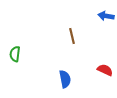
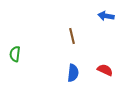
blue semicircle: moved 8 px right, 6 px up; rotated 18 degrees clockwise
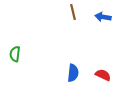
blue arrow: moved 3 px left, 1 px down
brown line: moved 1 px right, 24 px up
red semicircle: moved 2 px left, 5 px down
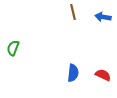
green semicircle: moved 2 px left, 6 px up; rotated 14 degrees clockwise
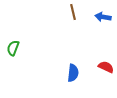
red semicircle: moved 3 px right, 8 px up
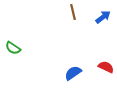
blue arrow: rotated 133 degrees clockwise
green semicircle: rotated 77 degrees counterclockwise
blue semicircle: rotated 132 degrees counterclockwise
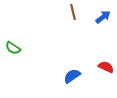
blue semicircle: moved 1 px left, 3 px down
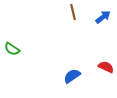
green semicircle: moved 1 px left, 1 px down
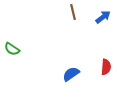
red semicircle: rotated 70 degrees clockwise
blue semicircle: moved 1 px left, 2 px up
